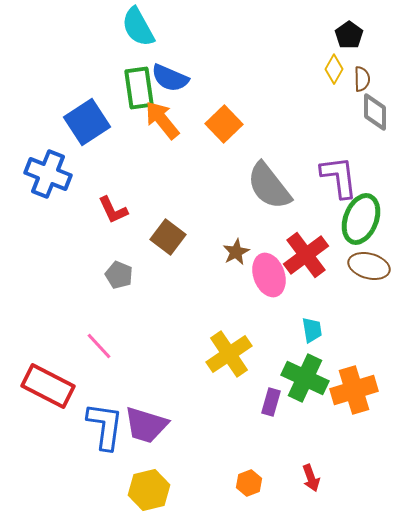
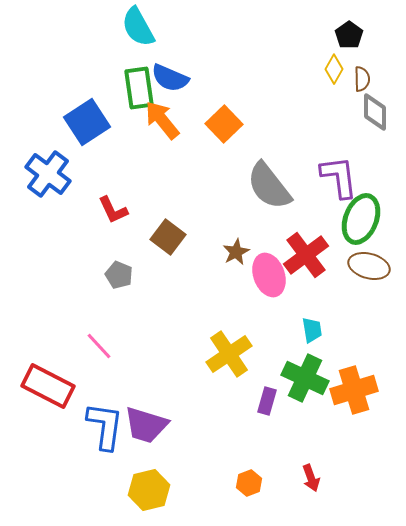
blue cross: rotated 15 degrees clockwise
purple rectangle: moved 4 px left, 1 px up
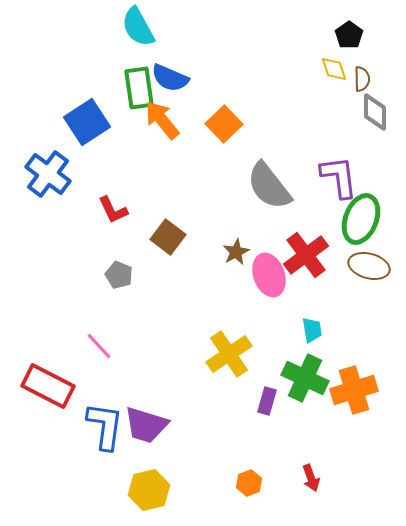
yellow diamond: rotated 48 degrees counterclockwise
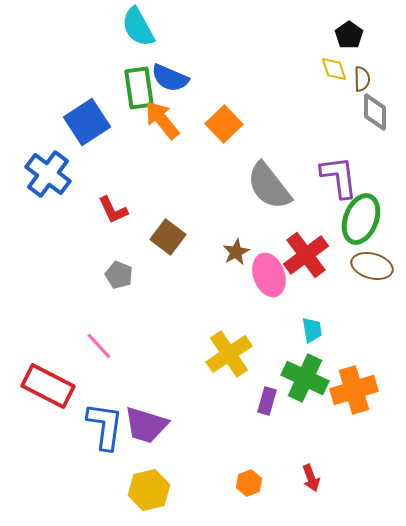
brown ellipse: moved 3 px right
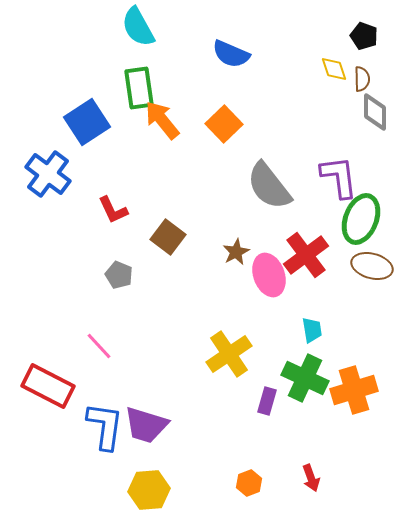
black pentagon: moved 15 px right, 1 px down; rotated 16 degrees counterclockwise
blue semicircle: moved 61 px right, 24 px up
yellow hexagon: rotated 9 degrees clockwise
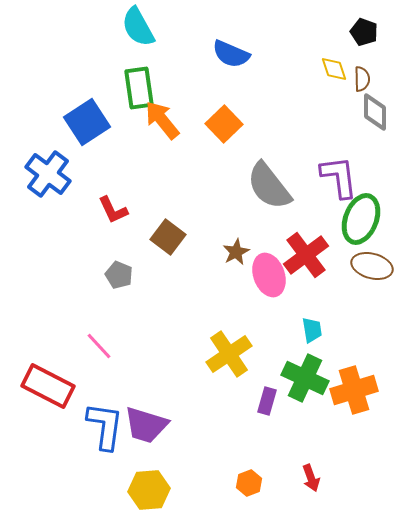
black pentagon: moved 4 px up
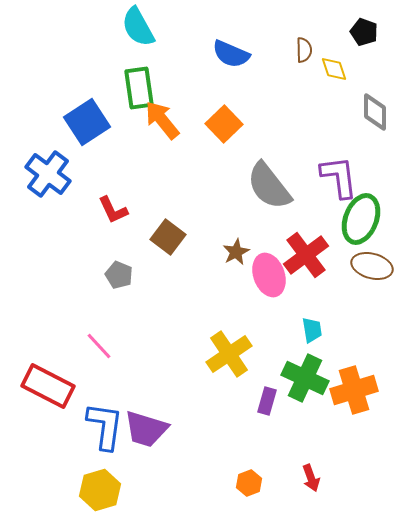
brown semicircle: moved 58 px left, 29 px up
purple trapezoid: moved 4 px down
yellow hexagon: moved 49 px left; rotated 12 degrees counterclockwise
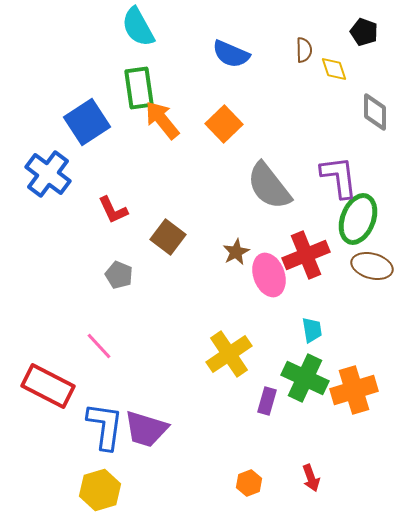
green ellipse: moved 3 px left
red cross: rotated 15 degrees clockwise
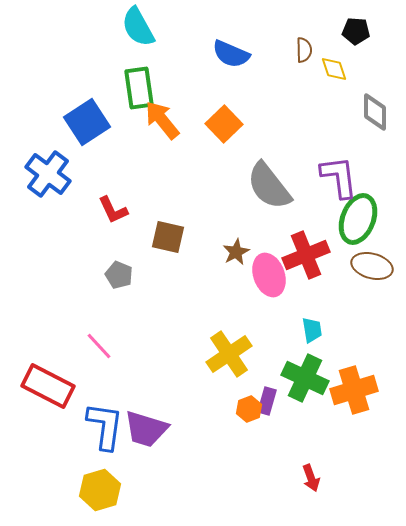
black pentagon: moved 8 px left, 1 px up; rotated 16 degrees counterclockwise
brown square: rotated 24 degrees counterclockwise
orange hexagon: moved 74 px up
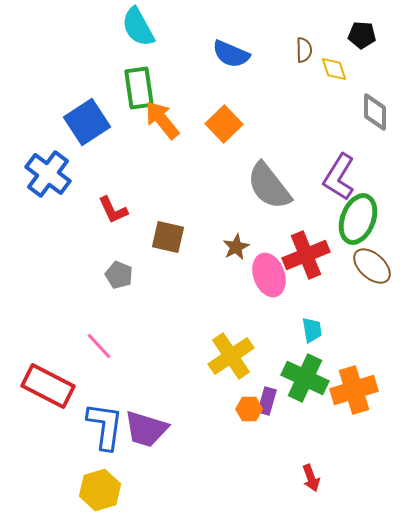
black pentagon: moved 6 px right, 4 px down
purple L-shape: rotated 141 degrees counterclockwise
brown star: moved 5 px up
brown ellipse: rotated 27 degrees clockwise
yellow cross: moved 2 px right, 2 px down
orange hexagon: rotated 20 degrees clockwise
